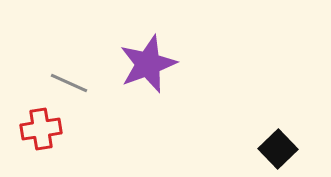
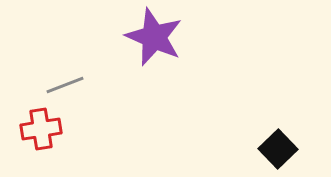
purple star: moved 6 px right, 27 px up; rotated 28 degrees counterclockwise
gray line: moved 4 px left, 2 px down; rotated 45 degrees counterclockwise
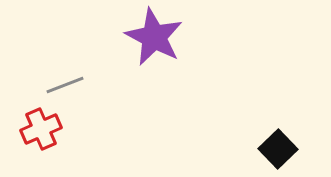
purple star: rotated 4 degrees clockwise
red cross: rotated 15 degrees counterclockwise
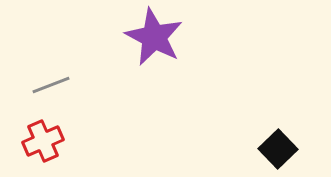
gray line: moved 14 px left
red cross: moved 2 px right, 12 px down
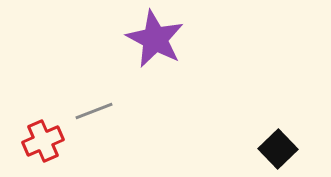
purple star: moved 1 px right, 2 px down
gray line: moved 43 px right, 26 px down
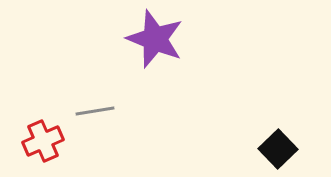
purple star: rotated 6 degrees counterclockwise
gray line: moved 1 px right; rotated 12 degrees clockwise
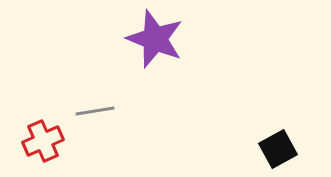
black square: rotated 15 degrees clockwise
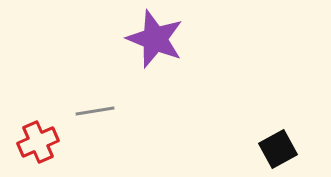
red cross: moved 5 px left, 1 px down
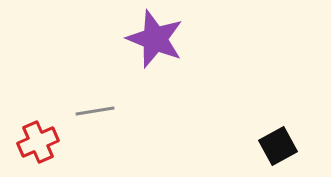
black square: moved 3 px up
